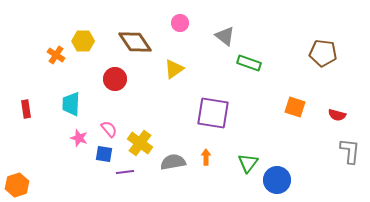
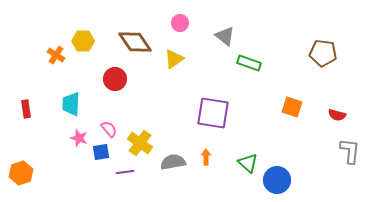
yellow triangle: moved 10 px up
orange square: moved 3 px left
blue square: moved 3 px left, 2 px up; rotated 18 degrees counterclockwise
green triangle: rotated 25 degrees counterclockwise
orange hexagon: moved 4 px right, 12 px up
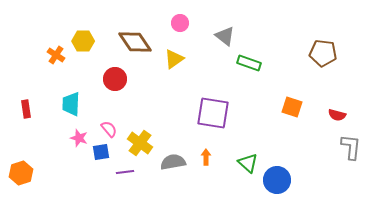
gray L-shape: moved 1 px right, 4 px up
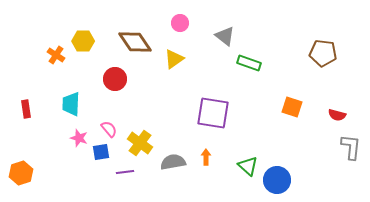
green triangle: moved 3 px down
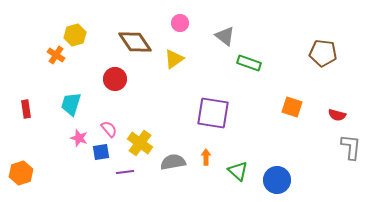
yellow hexagon: moved 8 px left, 6 px up; rotated 15 degrees counterclockwise
cyan trapezoid: rotated 15 degrees clockwise
green triangle: moved 10 px left, 5 px down
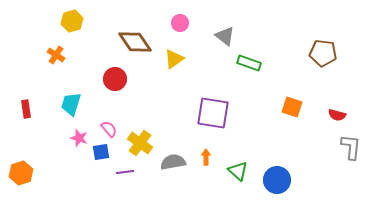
yellow hexagon: moved 3 px left, 14 px up
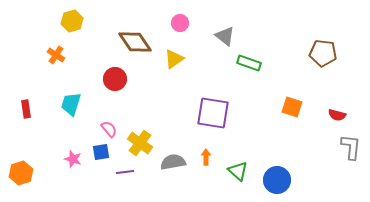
pink star: moved 6 px left, 21 px down
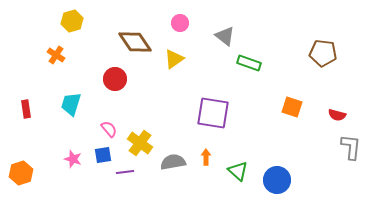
blue square: moved 2 px right, 3 px down
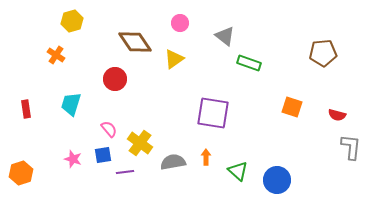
brown pentagon: rotated 12 degrees counterclockwise
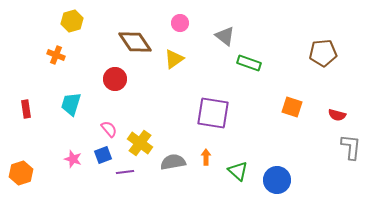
orange cross: rotated 12 degrees counterclockwise
blue square: rotated 12 degrees counterclockwise
